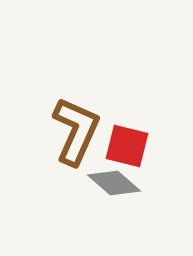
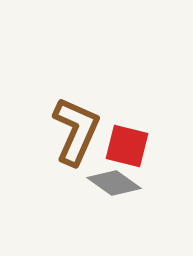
gray diamond: rotated 6 degrees counterclockwise
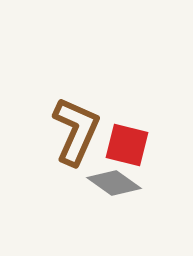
red square: moved 1 px up
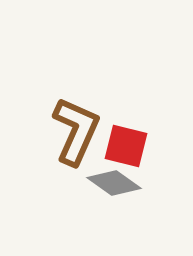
red square: moved 1 px left, 1 px down
